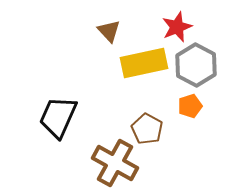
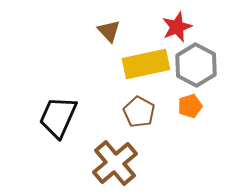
yellow rectangle: moved 2 px right, 1 px down
brown pentagon: moved 8 px left, 17 px up
brown cross: rotated 21 degrees clockwise
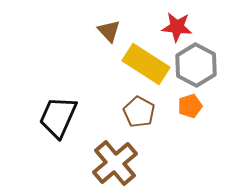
red star: rotated 28 degrees clockwise
yellow rectangle: rotated 45 degrees clockwise
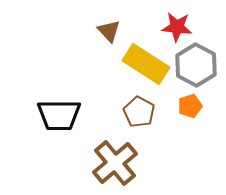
black trapezoid: moved 1 px right, 2 px up; rotated 114 degrees counterclockwise
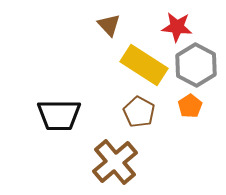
brown triangle: moved 6 px up
yellow rectangle: moved 2 px left, 1 px down
orange pentagon: rotated 15 degrees counterclockwise
brown cross: moved 1 px up
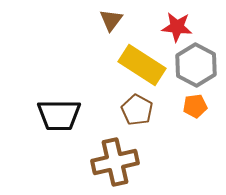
brown triangle: moved 2 px right, 5 px up; rotated 20 degrees clockwise
yellow rectangle: moved 2 px left
orange pentagon: moved 5 px right; rotated 25 degrees clockwise
brown pentagon: moved 2 px left, 2 px up
brown cross: rotated 27 degrees clockwise
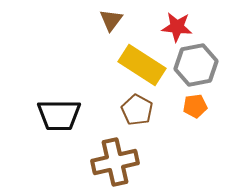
gray hexagon: rotated 21 degrees clockwise
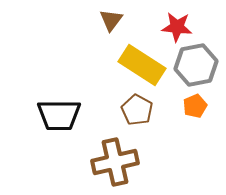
orange pentagon: rotated 15 degrees counterclockwise
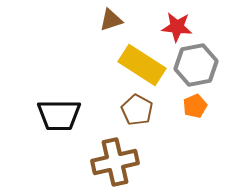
brown triangle: rotated 35 degrees clockwise
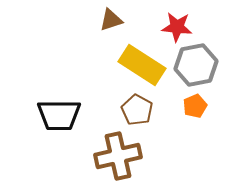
brown cross: moved 3 px right, 6 px up
